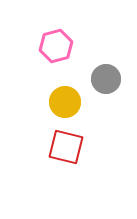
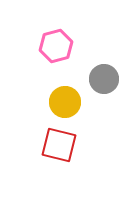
gray circle: moved 2 px left
red square: moved 7 px left, 2 px up
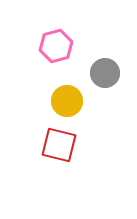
gray circle: moved 1 px right, 6 px up
yellow circle: moved 2 px right, 1 px up
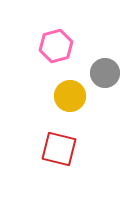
yellow circle: moved 3 px right, 5 px up
red square: moved 4 px down
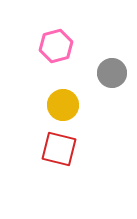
gray circle: moved 7 px right
yellow circle: moved 7 px left, 9 px down
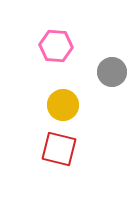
pink hexagon: rotated 20 degrees clockwise
gray circle: moved 1 px up
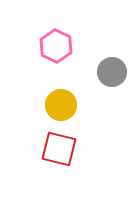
pink hexagon: rotated 20 degrees clockwise
yellow circle: moved 2 px left
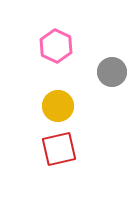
yellow circle: moved 3 px left, 1 px down
red square: rotated 27 degrees counterclockwise
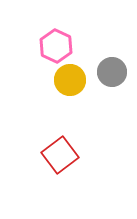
yellow circle: moved 12 px right, 26 px up
red square: moved 1 px right, 6 px down; rotated 24 degrees counterclockwise
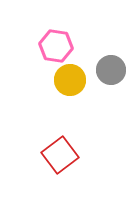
pink hexagon: rotated 16 degrees counterclockwise
gray circle: moved 1 px left, 2 px up
